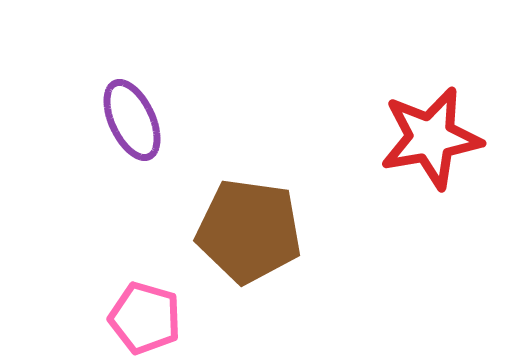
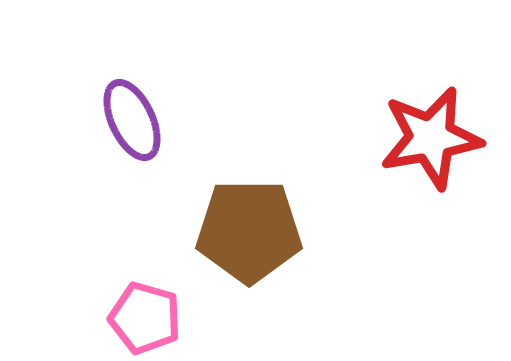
brown pentagon: rotated 8 degrees counterclockwise
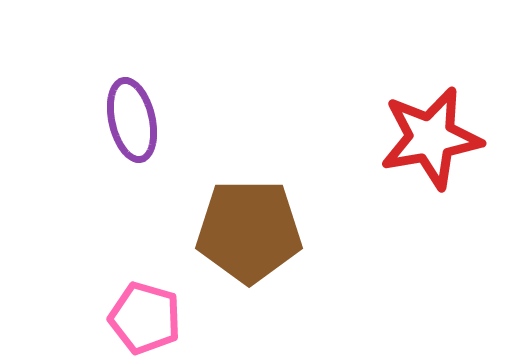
purple ellipse: rotated 12 degrees clockwise
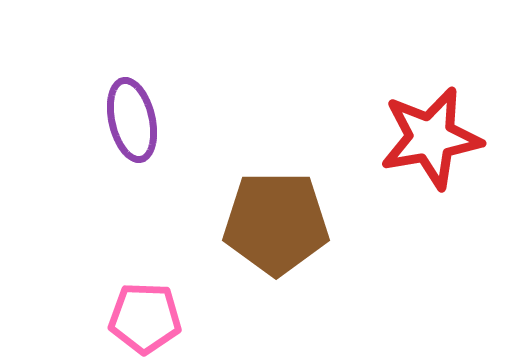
brown pentagon: moved 27 px right, 8 px up
pink pentagon: rotated 14 degrees counterclockwise
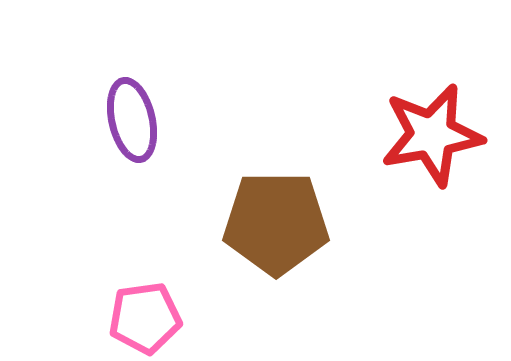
red star: moved 1 px right, 3 px up
pink pentagon: rotated 10 degrees counterclockwise
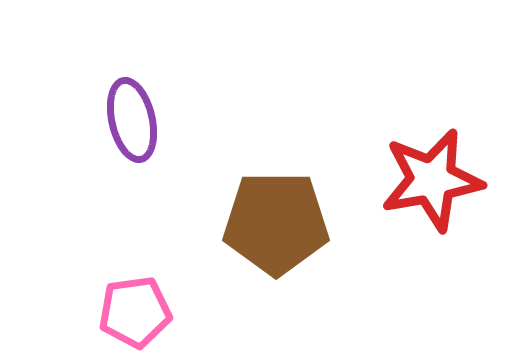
red star: moved 45 px down
pink pentagon: moved 10 px left, 6 px up
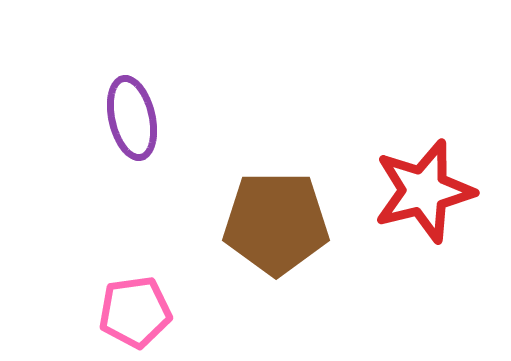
purple ellipse: moved 2 px up
red star: moved 8 px left, 11 px down; rotated 4 degrees counterclockwise
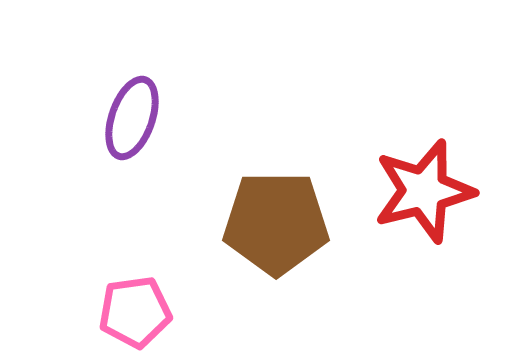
purple ellipse: rotated 32 degrees clockwise
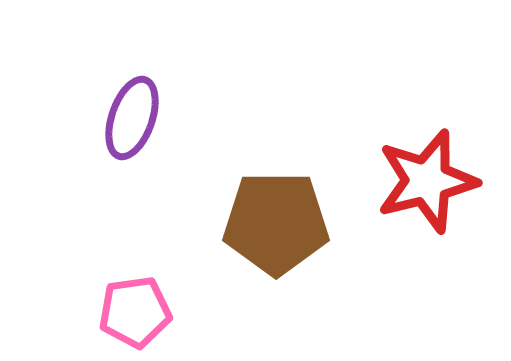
red star: moved 3 px right, 10 px up
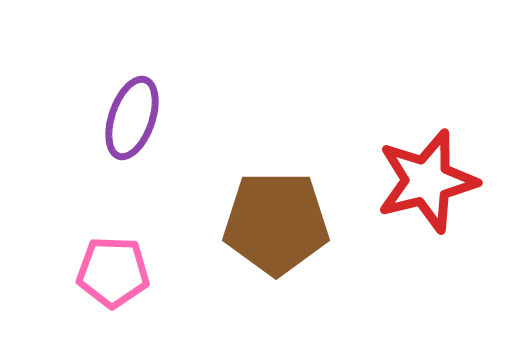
pink pentagon: moved 22 px left, 40 px up; rotated 10 degrees clockwise
